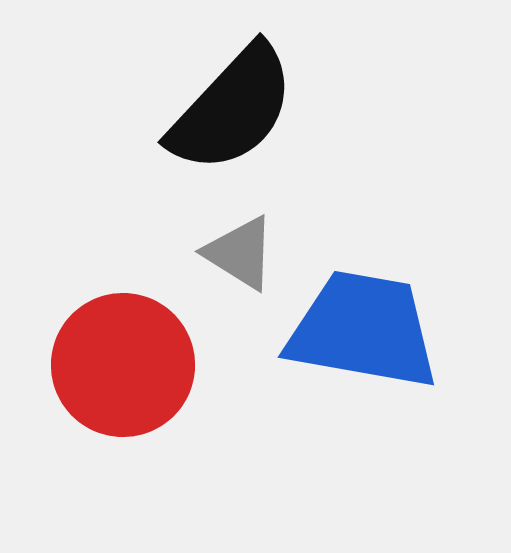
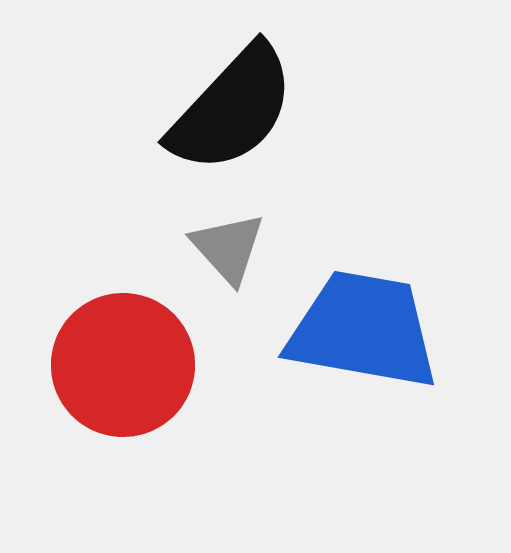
gray triangle: moved 12 px left, 5 px up; rotated 16 degrees clockwise
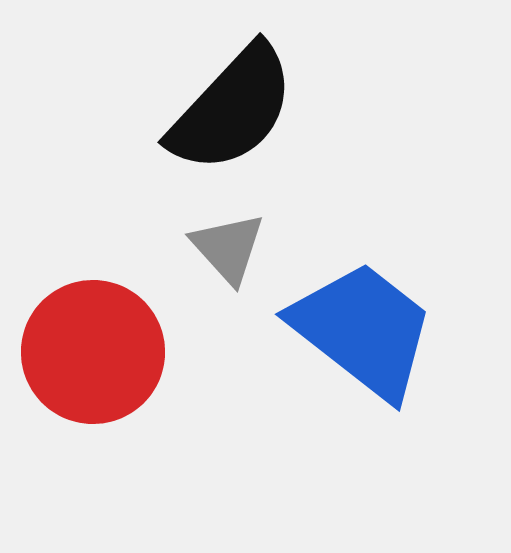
blue trapezoid: rotated 28 degrees clockwise
red circle: moved 30 px left, 13 px up
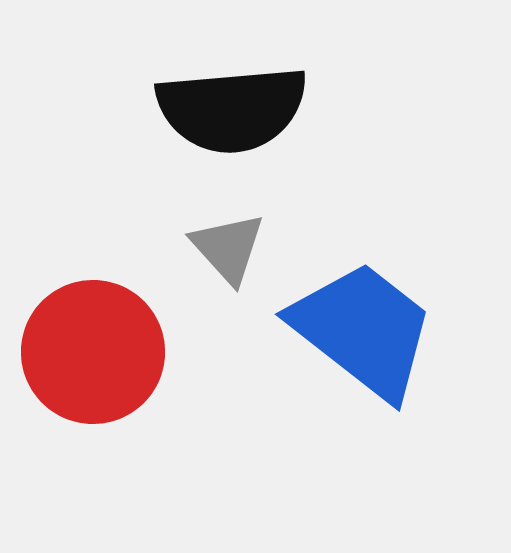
black semicircle: rotated 42 degrees clockwise
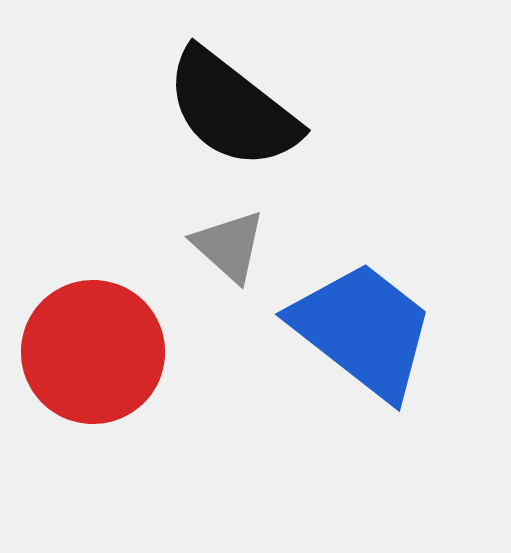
black semicircle: rotated 43 degrees clockwise
gray triangle: moved 1 px right, 2 px up; rotated 6 degrees counterclockwise
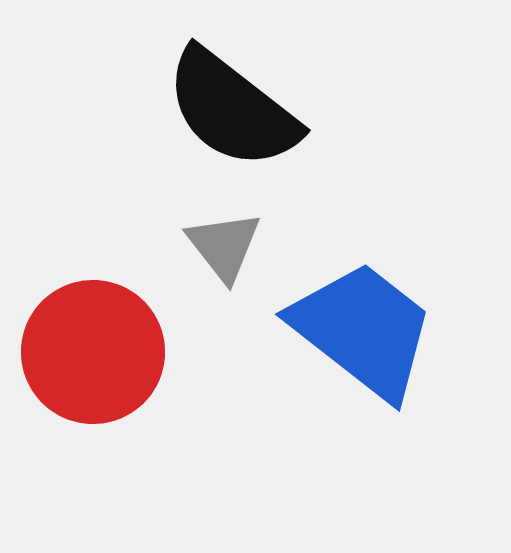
gray triangle: moved 5 px left; rotated 10 degrees clockwise
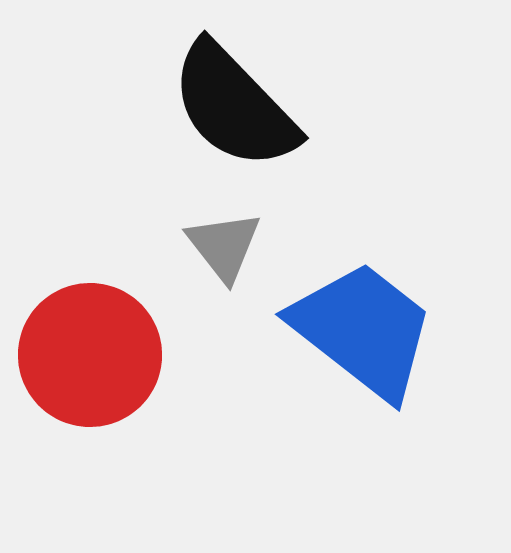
black semicircle: moved 2 px right, 3 px up; rotated 8 degrees clockwise
red circle: moved 3 px left, 3 px down
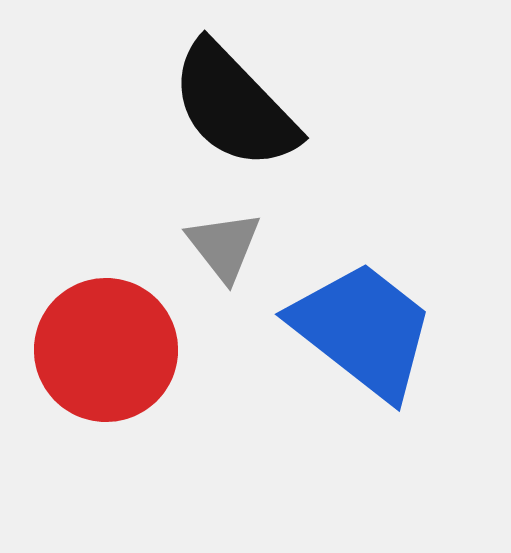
red circle: moved 16 px right, 5 px up
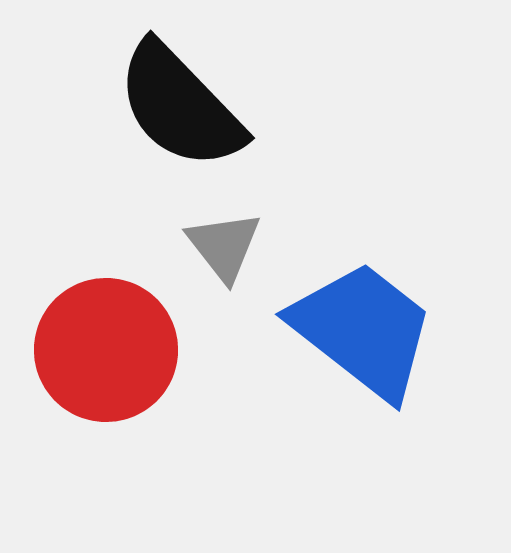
black semicircle: moved 54 px left
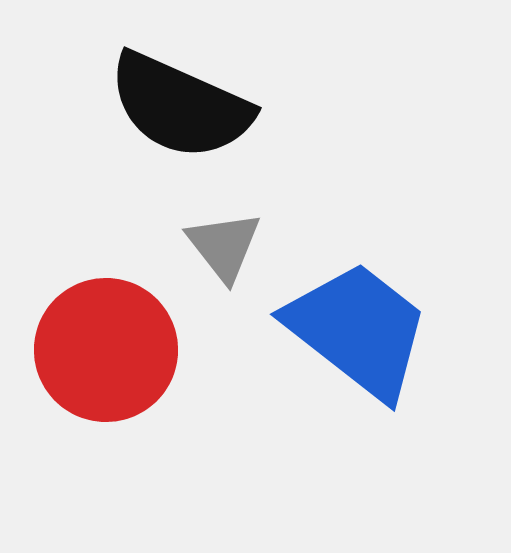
black semicircle: rotated 22 degrees counterclockwise
blue trapezoid: moved 5 px left
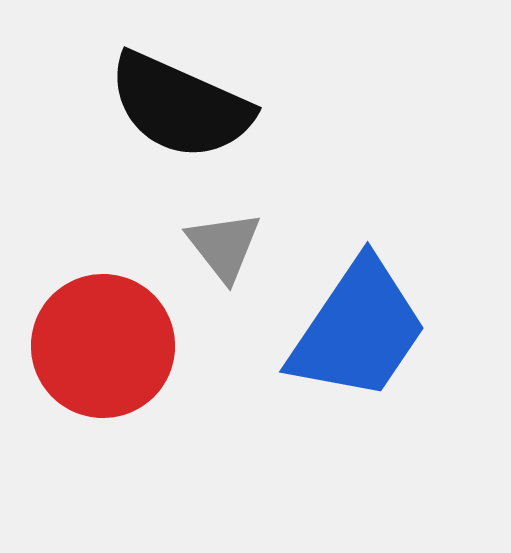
blue trapezoid: rotated 86 degrees clockwise
red circle: moved 3 px left, 4 px up
